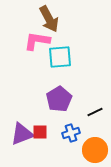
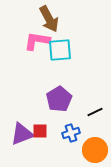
cyan square: moved 7 px up
red square: moved 1 px up
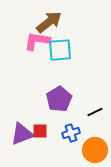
brown arrow: moved 3 px down; rotated 100 degrees counterclockwise
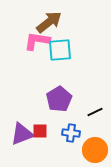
blue cross: rotated 24 degrees clockwise
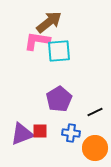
cyan square: moved 1 px left, 1 px down
orange circle: moved 2 px up
